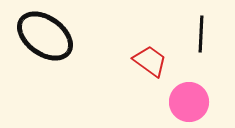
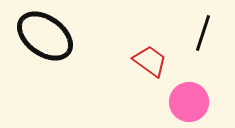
black line: moved 2 px right, 1 px up; rotated 15 degrees clockwise
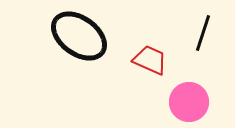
black ellipse: moved 34 px right
red trapezoid: moved 1 px up; rotated 12 degrees counterclockwise
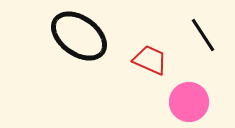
black line: moved 2 px down; rotated 51 degrees counterclockwise
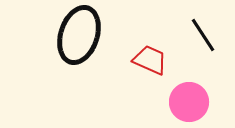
black ellipse: moved 1 px up; rotated 72 degrees clockwise
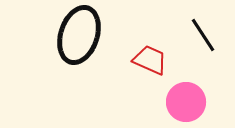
pink circle: moved 3 px left
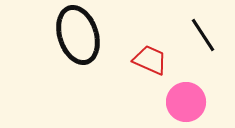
black ellipse: moved 1 px left; rotated 36 degrees counterclockwise
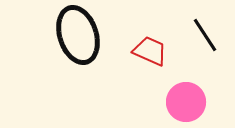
black line: moved 2 px right
red trapezoid: moved 9 px up
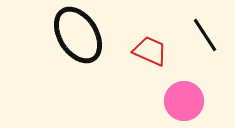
black ellipse: rotated 14 degrees counterclockwise
pink circle: moved 2 px left, 1 px up
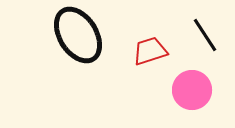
red trapezoid: rotated 42 degrees counterclockwise
pink circle: moved 8 px right, 11 px up
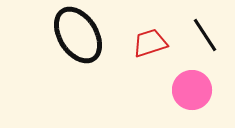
red trapezoid: moved 8 px up
